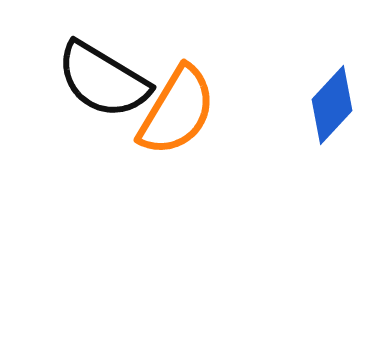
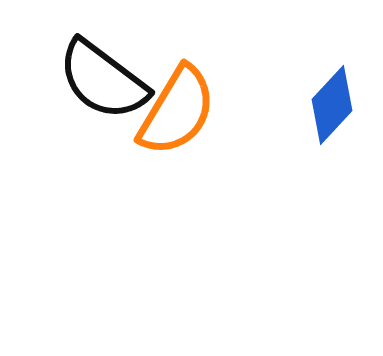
black semicircle: rotated 6 degrees clockwise
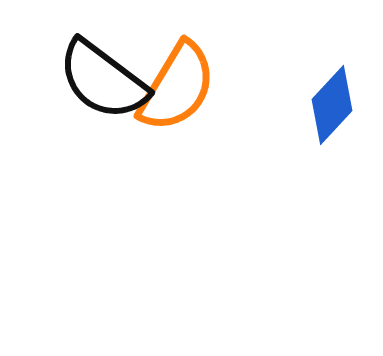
orange semicircle: moved 24 px up
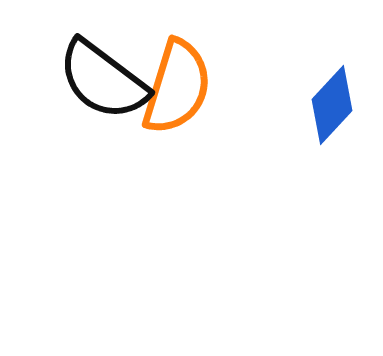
orange semicircle: rotated 14 degrees counterclockwise
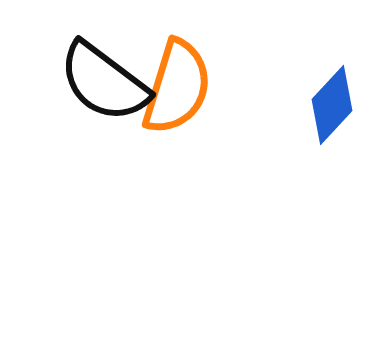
black semicircle: moved 1 px right, 2 px down
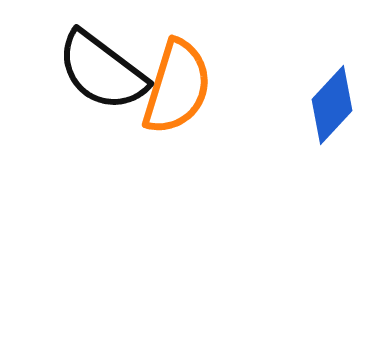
black semicircle: moved 2 px left, 11 px up
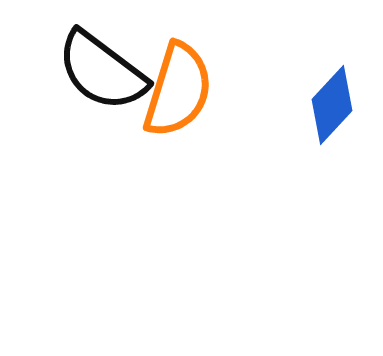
orange semicircle: moved 1 px right, 3 px down
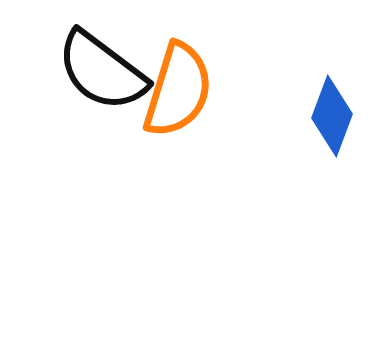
blue diamond: moved 11 px down; rotated 22 degrees counterclockwise
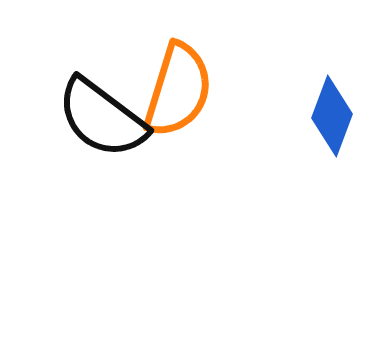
black semicircle: moved 47 px down
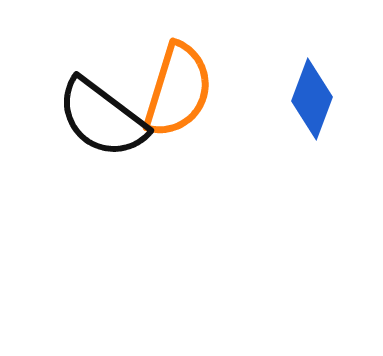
blue diamond: moved 20 px left, 17 px up
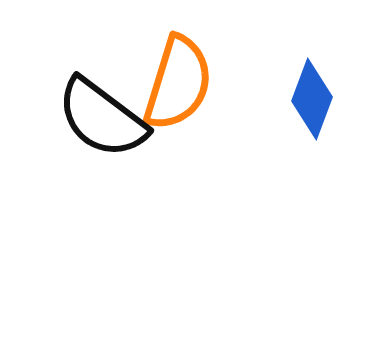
orange semicircle: moved 7 px up
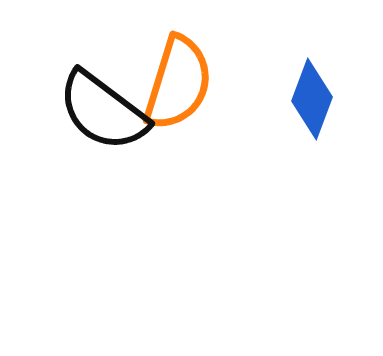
black semicircle: moved 1 px right, 7 px up
